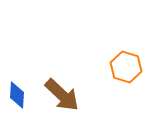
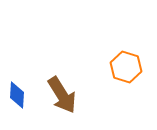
brown arrow: rotated 15 degrees clockwise
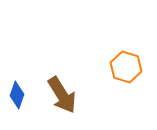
blue diamond: rotated 16 degrees clockwise
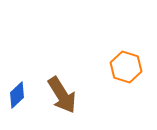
blue diamond: rotated 28 degrees clockwise
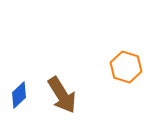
blue diamond: moved 2 px right
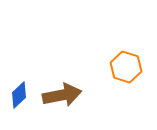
brown arrow: rotated 69 degrees counterclockwise
